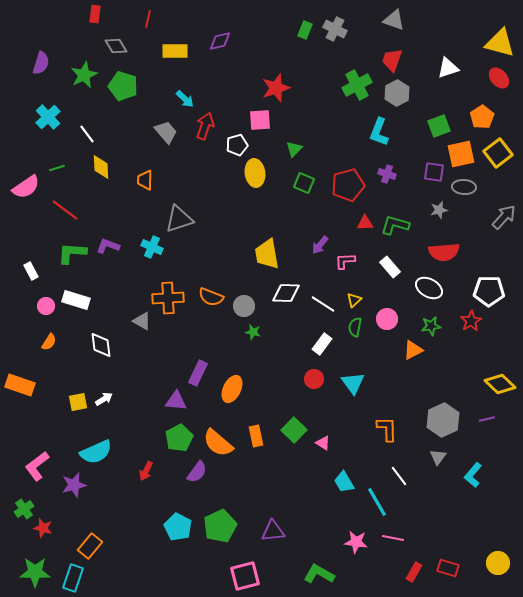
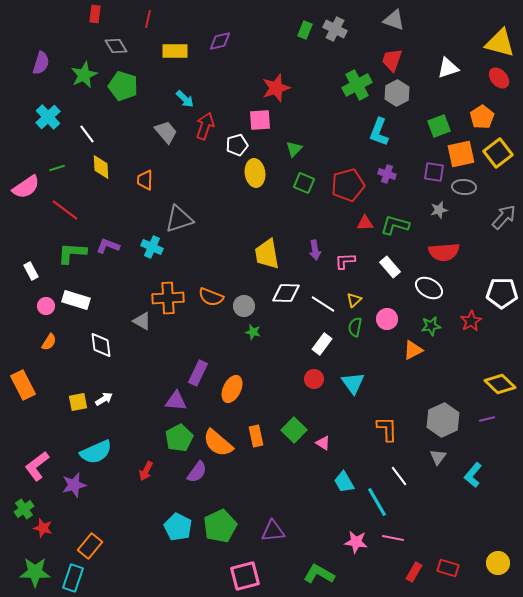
purple arrow at (320, 245): moved 5 px left, 5 px down; rotated 48 degrees counterclockwise
white pentagon at (489, 291): moved 13 px right, 2 px down
orange rectangle at (20, 385): moved 3 px right; rotated 44 degrees clockwise
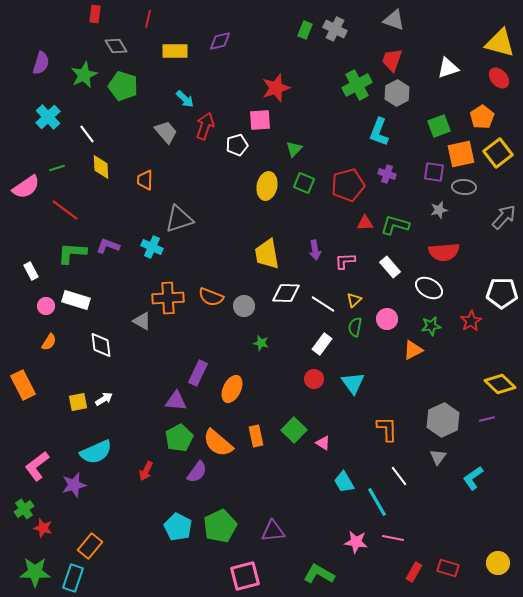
yellow ellipse at (255, 173): moved 12 px right, 13 px down; rotated 20 degrees clockwise
green star at (253, 332): moved 8 px right, 11 px down
cyan L-shape at (473, 475): moved 3 px down; rotated 15 degrees clockwise
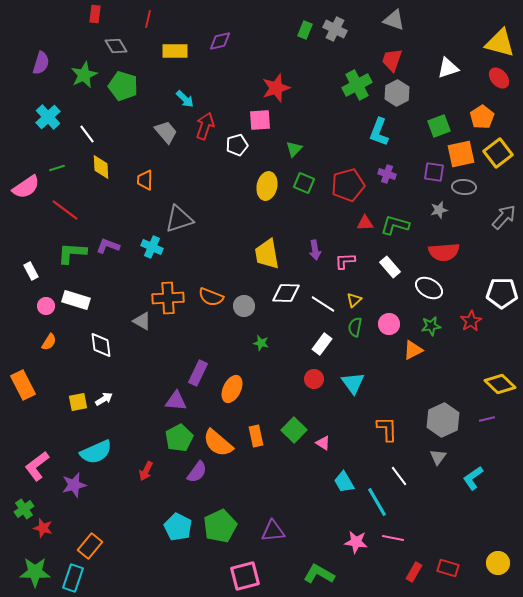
pink circle at (387, 319): moved 2 px right, 5 px down
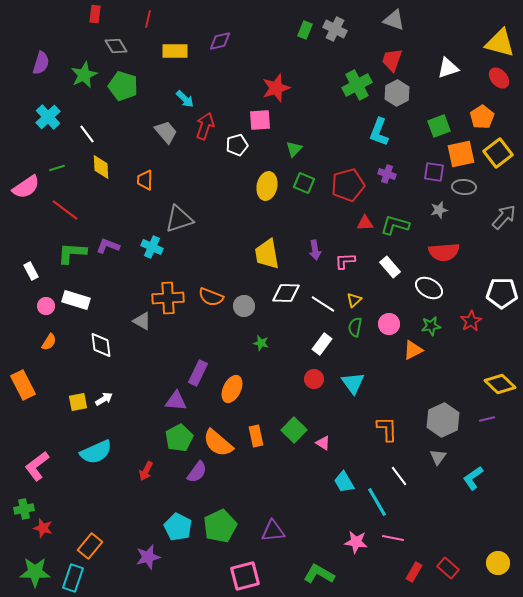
purple star at (74, 485): moved 74 px right, 72 px down
green cross at (24, 509): rotated 24 degrees clockwise
red rectangle at (448, 568): rotated 25 degrees clockwise
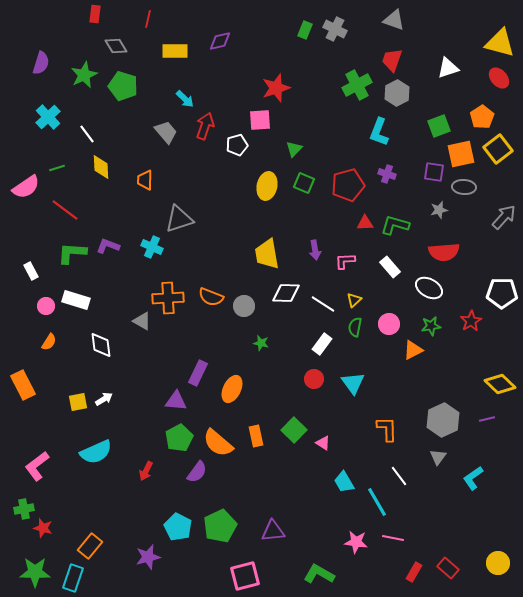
yellow square at (498, 153): moved 4 px up
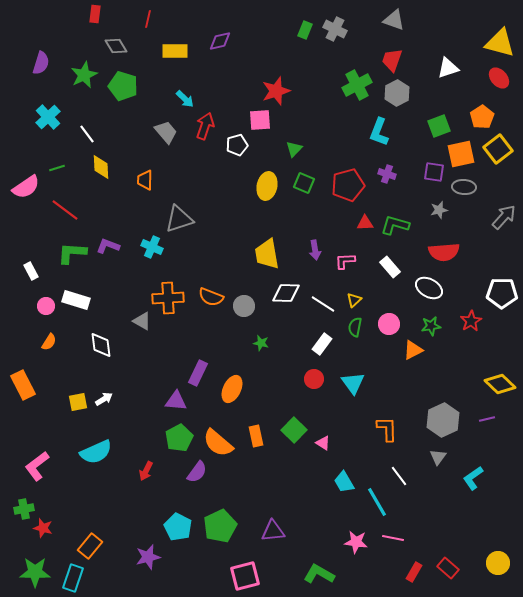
red star at (276, 88): moved 3 px down
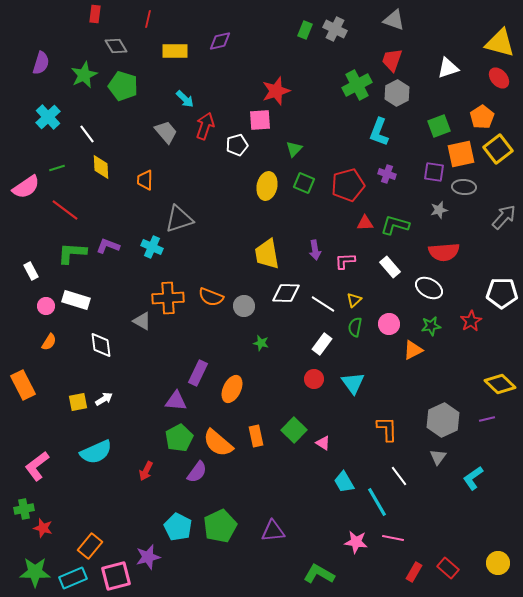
pink square at (245, 576): moved 129 px left
cyan rectangle at (73, 578): rotated 48 degrees clockwise
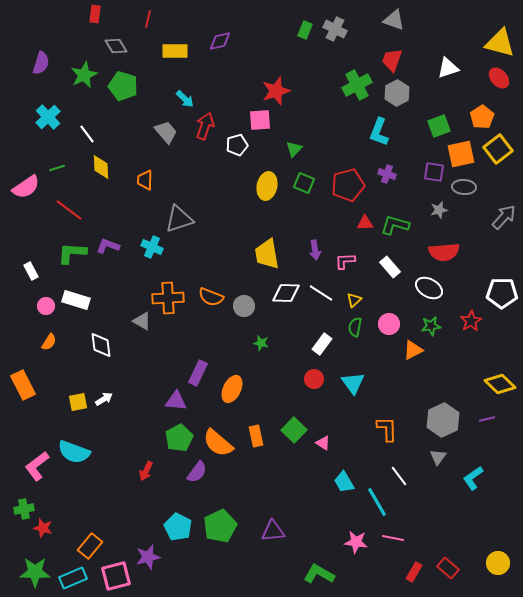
red line at (65, 210): moved 4 px right
white line at (323, 304): moved 2 px left, 11 px up
cyan semicircle at (96, 452): moved 22 px left; rotated 44 degrees clockwise
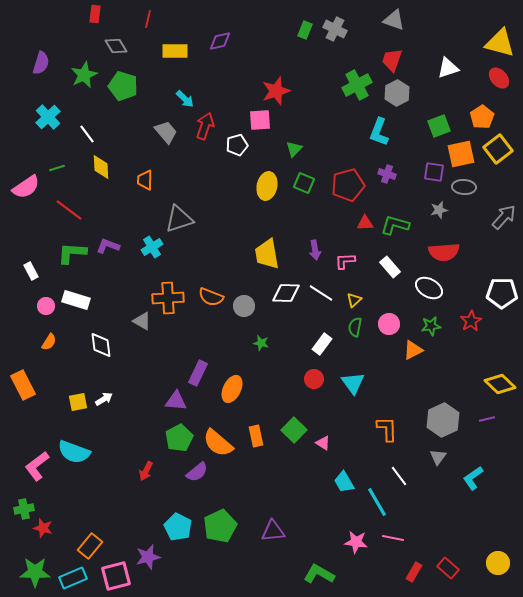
cyan cross at (152, 247): rotated 35 degrees clockwise
purple semicircle at (197, 472): rotated 15 degrees clockwise
